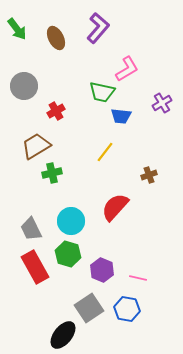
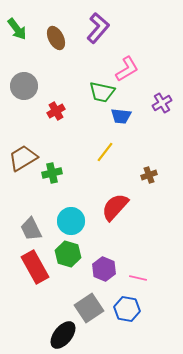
brown trapezoid: moved 13 px left, 12 px down
purple hexagon: moved 2 px right, 1 px up
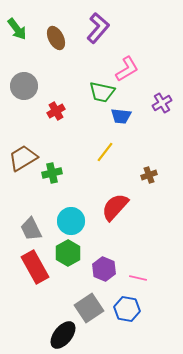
green hexagon: moved 1 px up; rotated 15 degrees clockwise
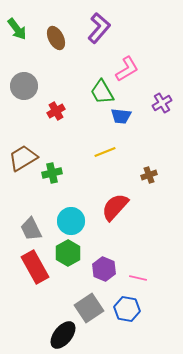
purple L-shape: moved 1 px right
green trapezoid: rotated 48 degrees clockwise
yellow line: rotated 30 degrees clockwise
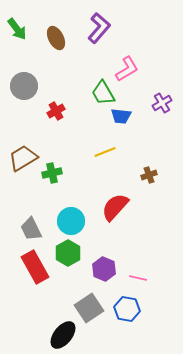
green trapezoid: moved 1 px right, 1 px down
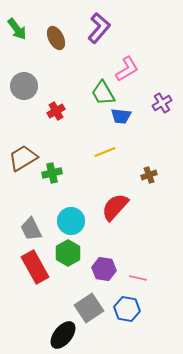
purple hexagon: rotated 15 degrees counterclockwise
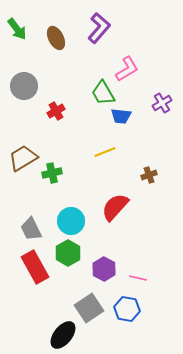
purple hexagon: rotated 20 degrees clockwise
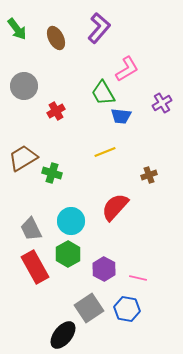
green cross: rotated 30 degrees clockwise
green hexagon: moved 1 px down
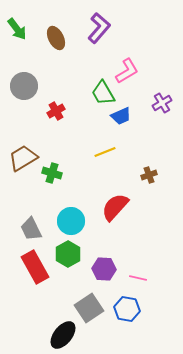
pink L-shape: moved 2 px down
blue trapezoid: rotated 30 degrees counterclockwise
purple hexagon: rotated 25 degrees counterclockwise
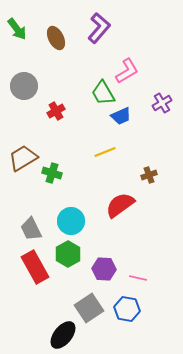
red semicircle: moved 5 px right, 2 px up; rotated 12 degrees clockwise
